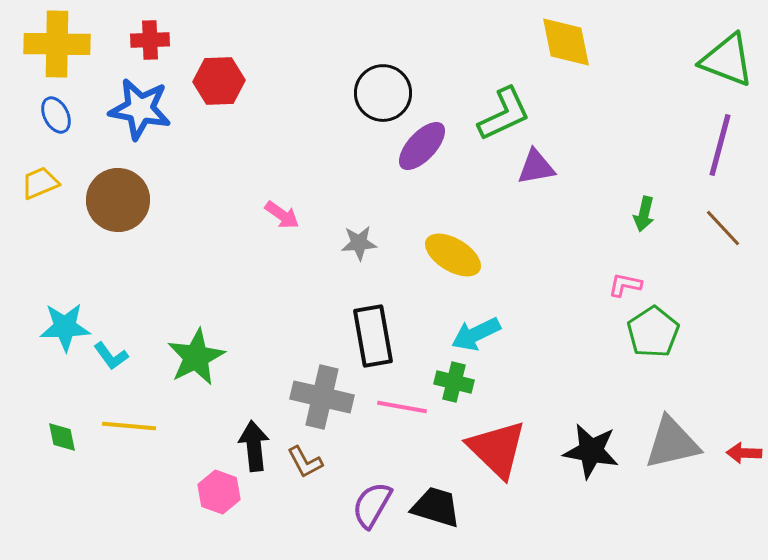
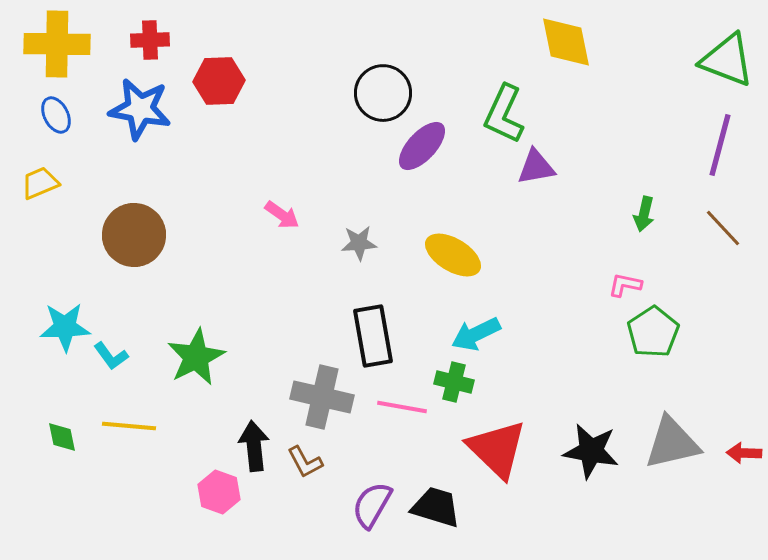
green L-shape: rotated 140 degrees clockwise
brown circle: moved 16 px right, 35 px down
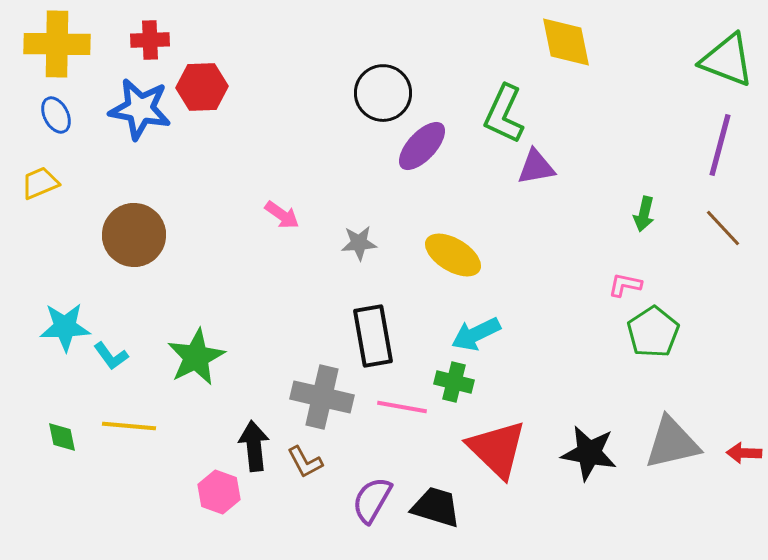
red hexagon: moved 17 px left, 6 px down
black star: moved 2 px left, 2 px down
purple semicircle: moved 5 px up
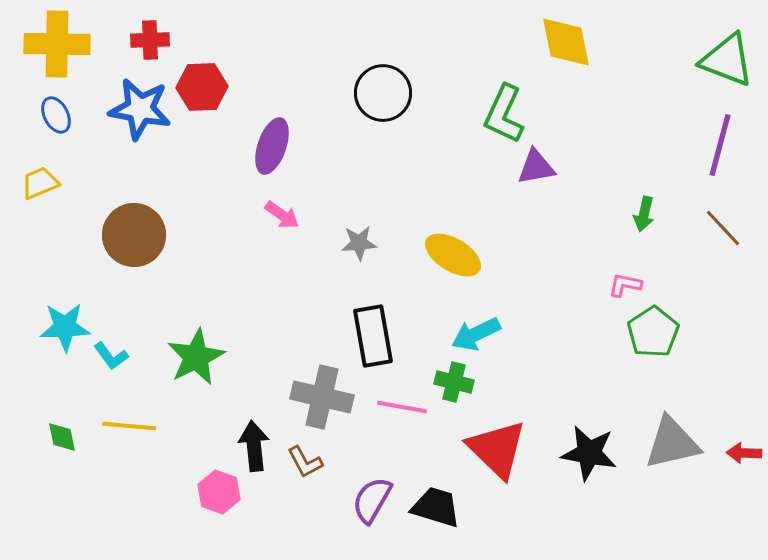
purple ellipse: moved 150 px left; rotated 24 degrees counterclockwise
